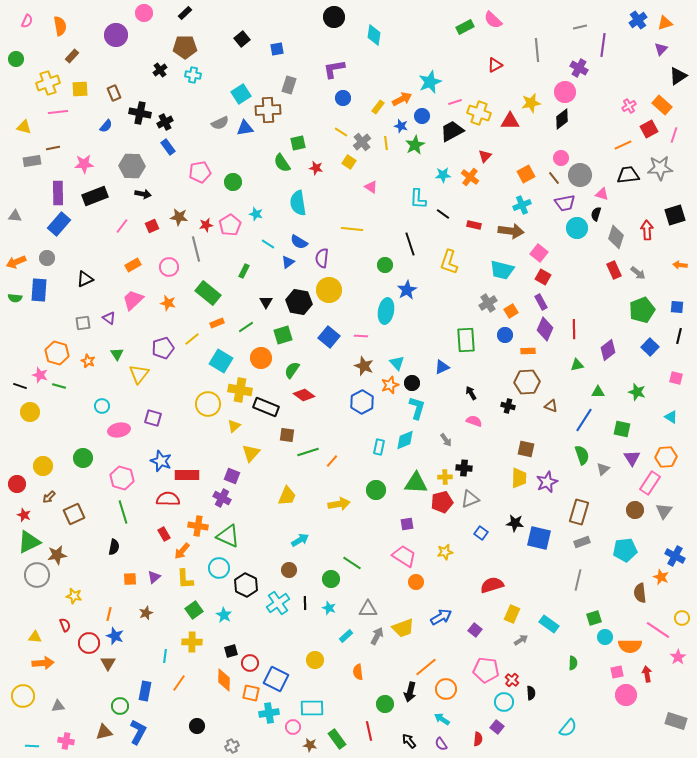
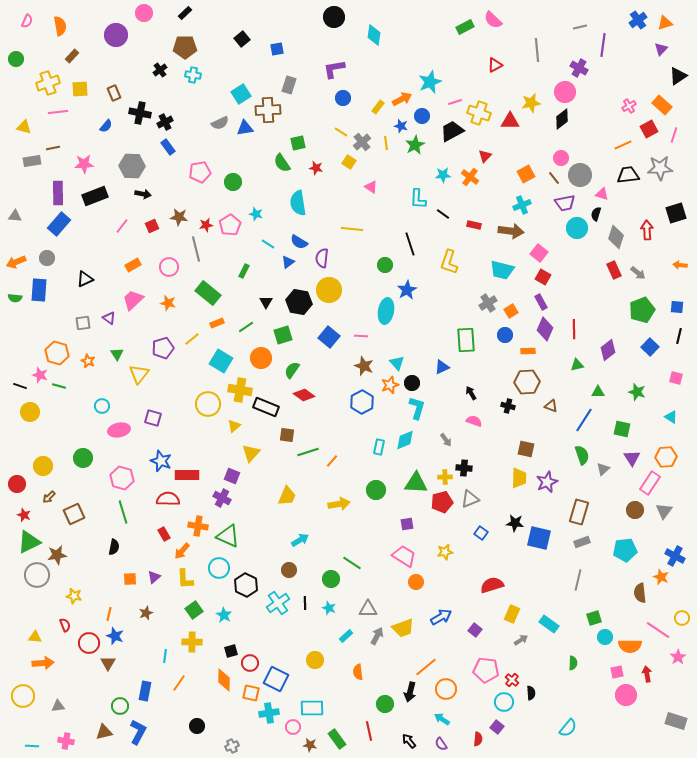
black square at (675, 215): moved 1 px right, 2 px up
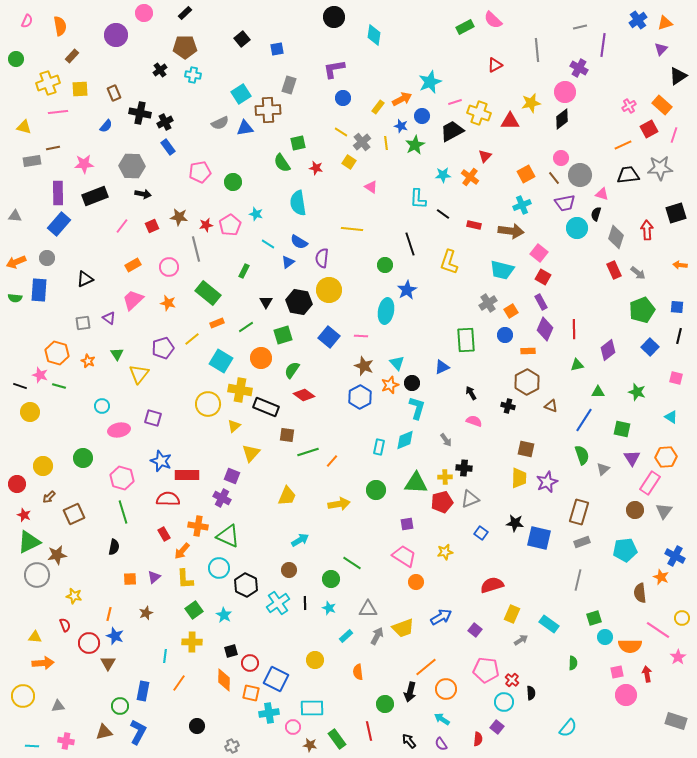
brown hexagon at (527, 382): rotated 25 degrees counterclockwise
blue hexagon at (362, 402): moved 2 px left, 5 px up
blue rectangle at (145, 691): moved 2 px left
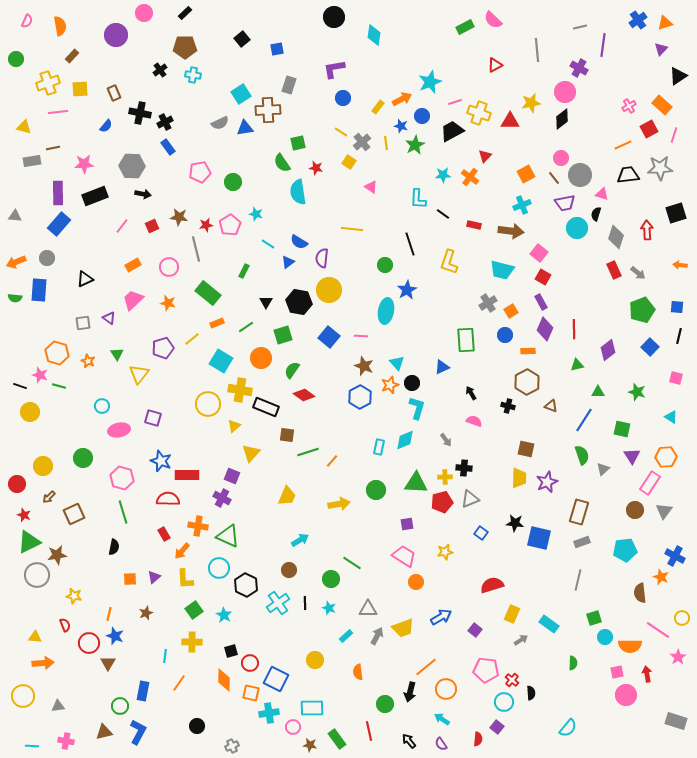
cyan semicircle at (298, 203): moved 11 px up
purple triangle at (632, 458): moved 2 px up
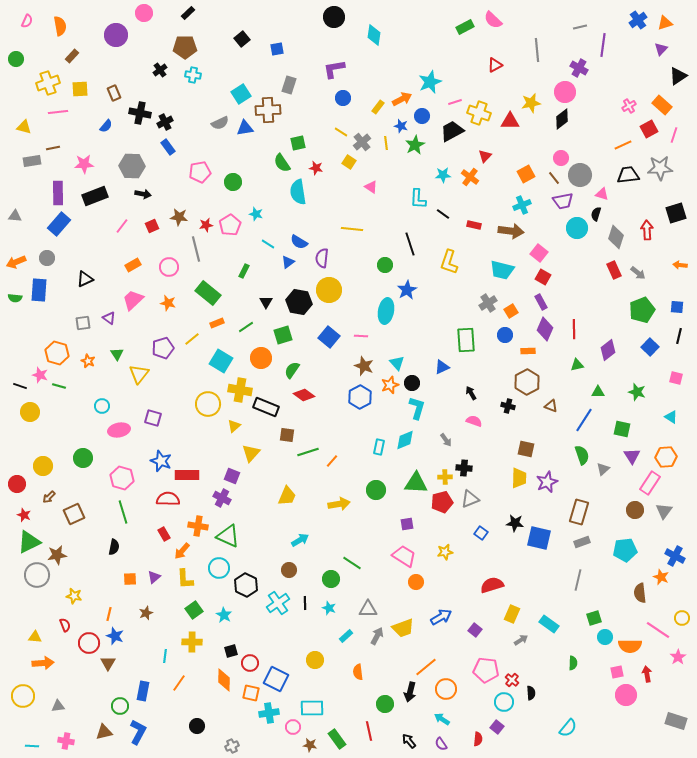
black rectangle at (185, 13): moved 3 px right
purple trapezoid at (565, 203): moved 2 px left, 2 px up
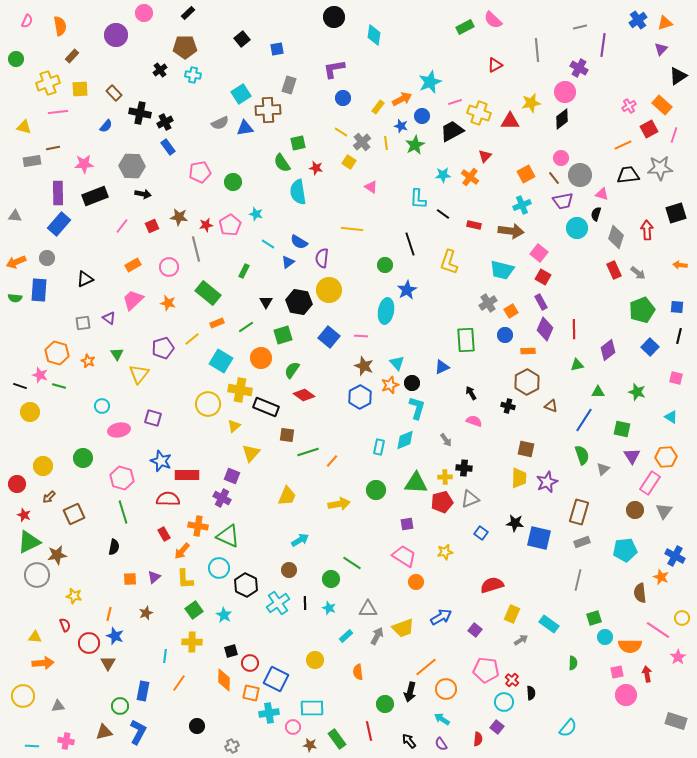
brown rectangle at (114, 93): rotated 21 degrees counterclockwise
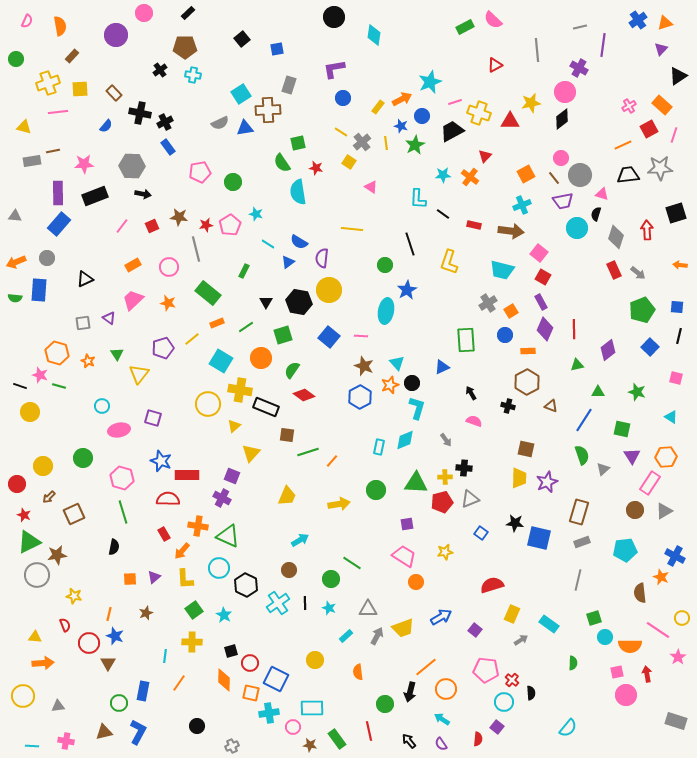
brown line at (53, 148): moved 3 px down
gray triangle at (664, 511): rotated 24 degrees clockwise
green circle at (120, 706): moved 1 px left, 3 px up
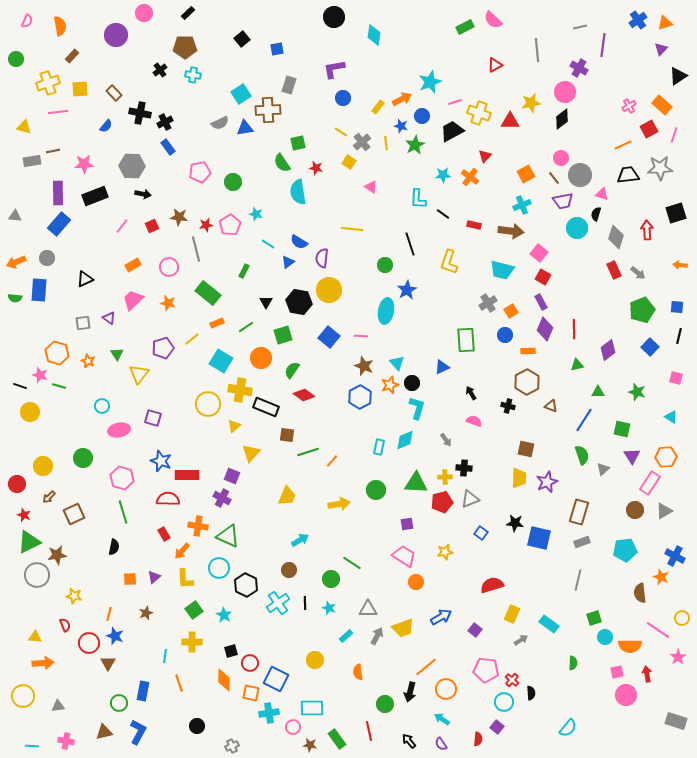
orange line at (179, 683): rotated 54 degrees counterclockwise
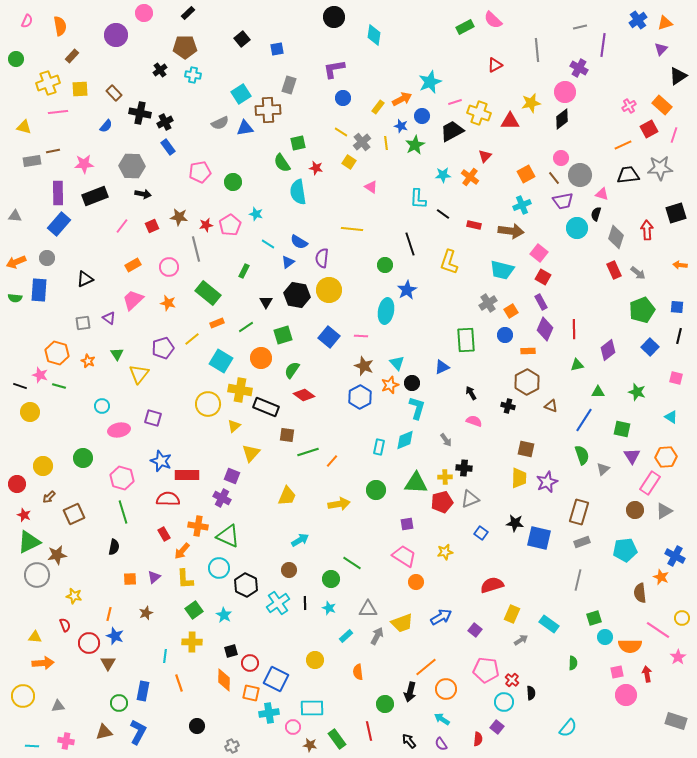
black hexagon at (299, 302): moved 2 px left, 7 px up
yellow trapezoid at (403, 628): moved 1 px left, 5 px up
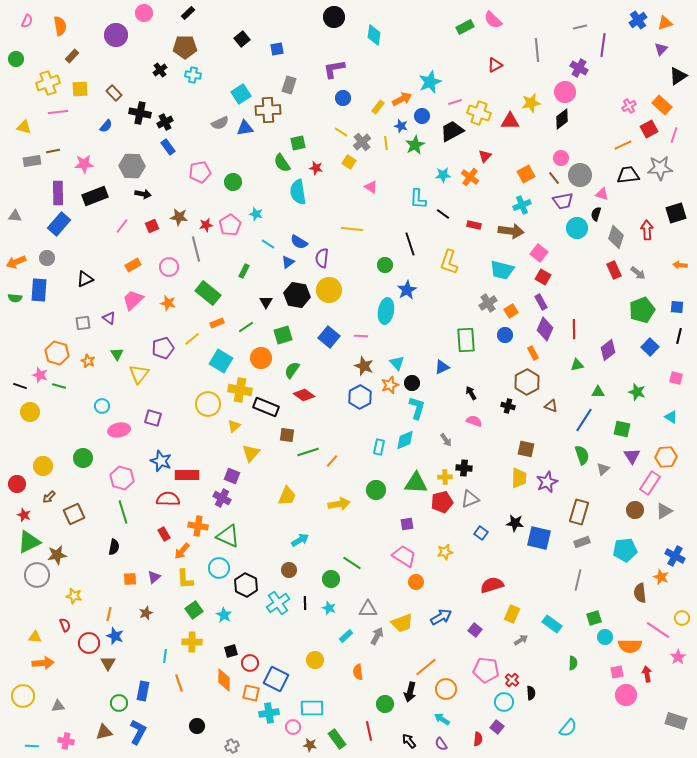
orange rectangle at (528, 351): moved 5 px right, 2 px down; rotated 64 degrees clockwise
cyan rectangle at (549, 624): moved 3 px right
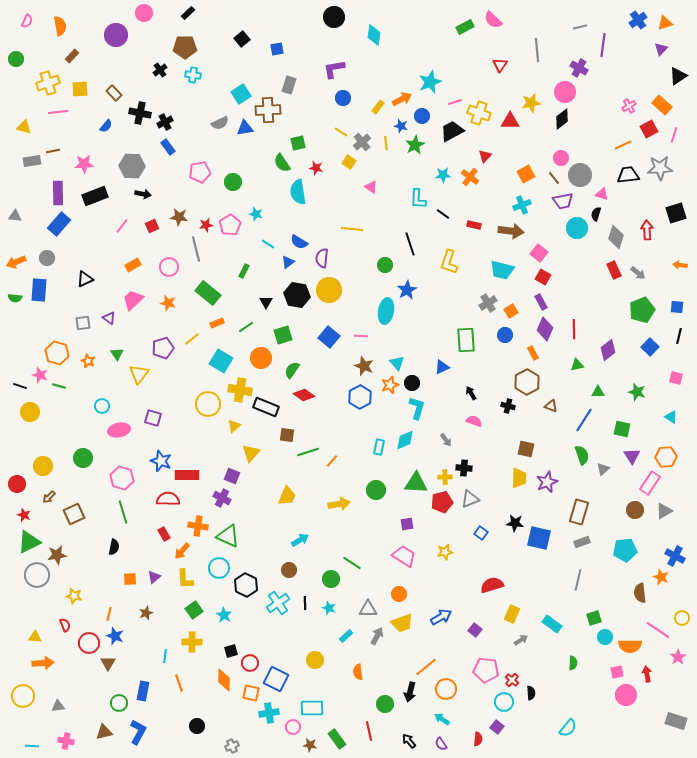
red triangle at (495, 65): moved 5 px right; rotated 28 degrees counterclockwise
orange circle at (416, 582): moved 17 px left, 12 px down
